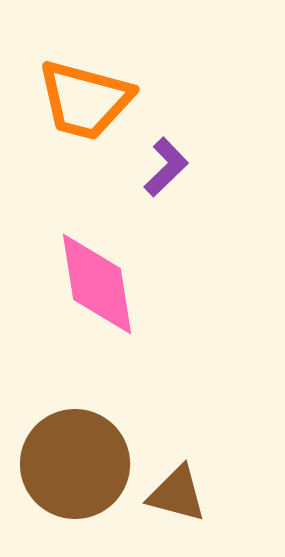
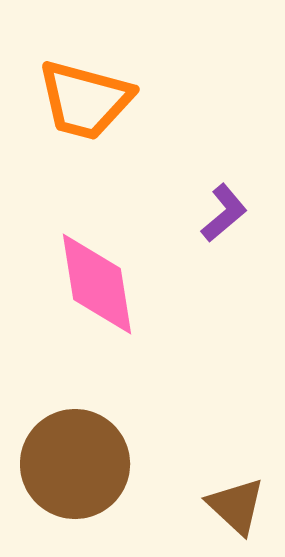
purple L-shape: moved 58 px right, 46 px down; rotated 4 degrees clockwise
brown triangle: moved 59 px right, 12 px down; rotated 28 degrees clockwise
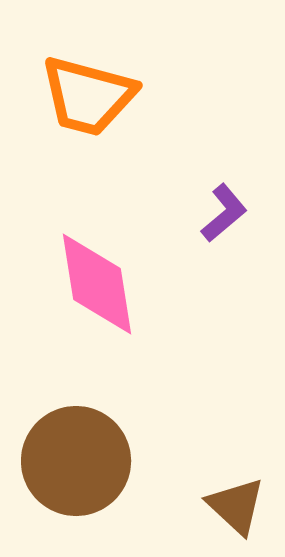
orange trapezoid: moved 3 px right, 4 px up
brown circle: moved 1 px right, 3 px up
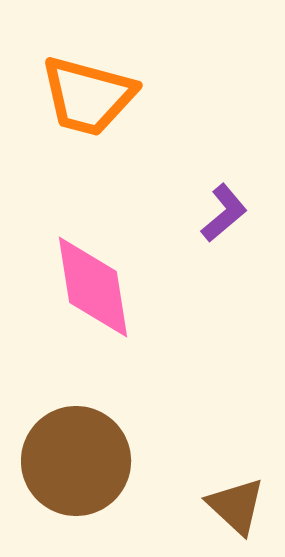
pink diamond: moved 4 px left, 3 px down
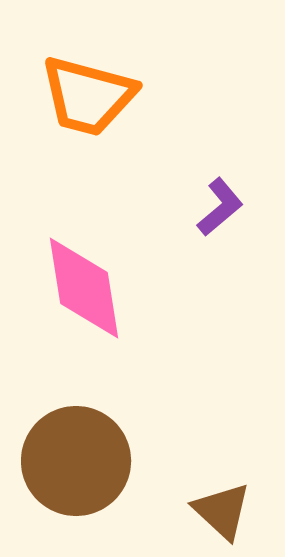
purple L-shape: moved 4 px left, 6 px up
pink diamond: moved 9 px left, 1 px down
brown triangle: moved 14 px left, 5 px down
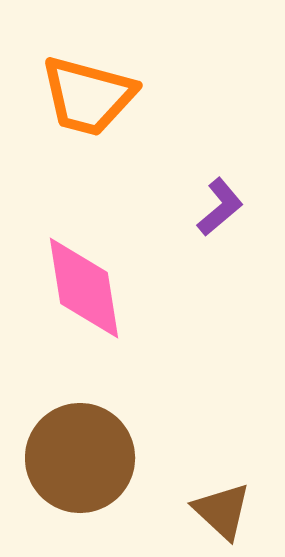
brown circle: moved 4 px right, 3 px up
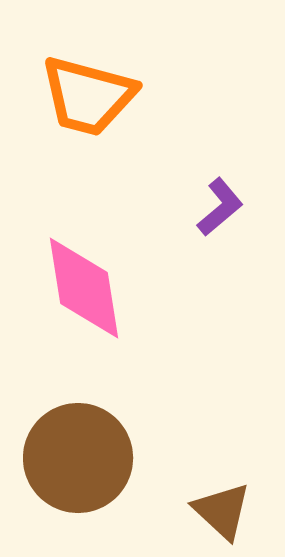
brown circle: moved 2 px left
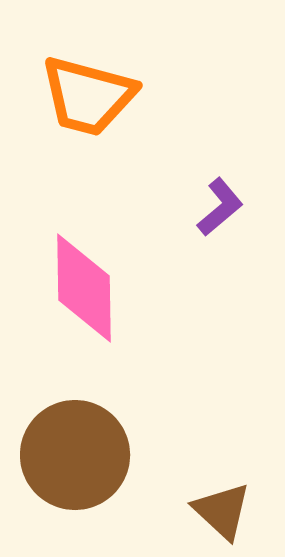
pink diamond: rotated 8 degrees clockwise
brown circle: moved 3 px left, 3 px up
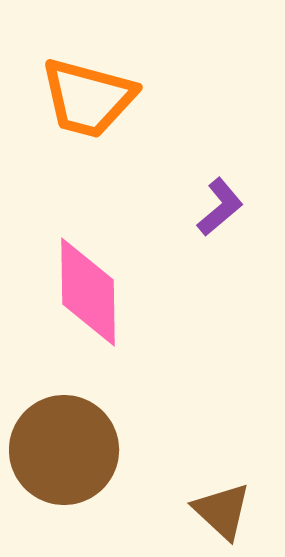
orange trapezoid: moved 2 px down
pink diamond: moved 4 px right, 4 px down
brown circle: moved 11 px left, 5 px up
